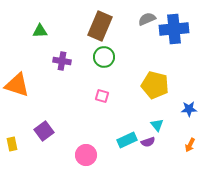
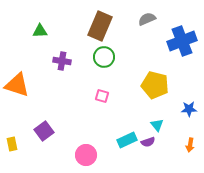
blue cross: moved 8 px right, 12 px down; rotated 16 degrees counterclockwise
orange arrow: rotated 16 degrees counterclockwise
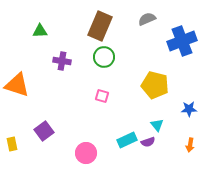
pink circle: moved 2 px up
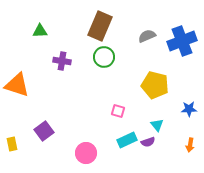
gray semicircle: moved 17 px down
pink square: moved 16 px right, 15 px down
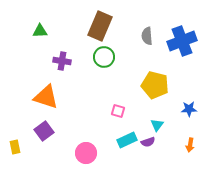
gray semicircle: rotated 72 degrees counterclockwise
orange triangle: moved 29 px right, 12 px down
cyan triangle: rotated 16 degrees clockwise
yellow rectangle: moved 3 px right, 3 px down
